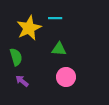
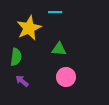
cyan line: moved 6 px up
green semicircle: rotated 24 degrees clockwise
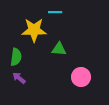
yellow star: moved 5 px right, 2 px down; rotated 25 degrees clockwise
pink circle: moved 15 px right
purple arrow: moved 3 px left, 3 px up
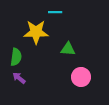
yellow star: moved 2 px right, 2 px down
green triangle: moved 9 px right
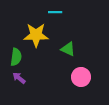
yellow star: moved 3 px down
green triangle: rotated 21 degrees clockwise
